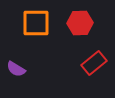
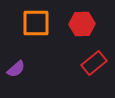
red hexagon: moved 2 px right, 1 px down
purple semicircle: rotated 72 degrees counterclockwise
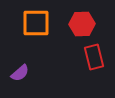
red rectangle: moved 6 px up; rotated 65 degrees counterclockwise
purple semicircle: moved 4 px right, 4 px down
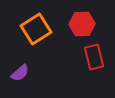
orange square: moved 6 px down; rotated 32 degrees counterclockwise
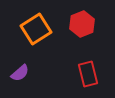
red hexagon: rotated 20 degrees counterclockwise
red rectangle: moved 6 px left, 17 px down
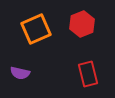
orange square: rotated 8 degrees clockwise
purple semicircle: rotated 54 degrees clockwise
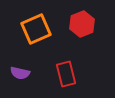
red rectangle: moved 22 px left
